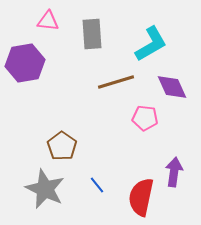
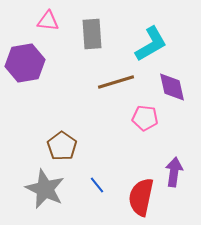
purple diamond: rotated 12 degrees clockwise
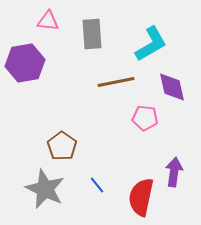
brown line: rotated 6 degrees clockwise
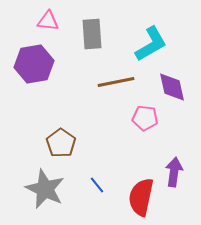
purple hexagon: moved 9 px right, 1 px down
brown pentagon: moved 1 px left, 3 px up
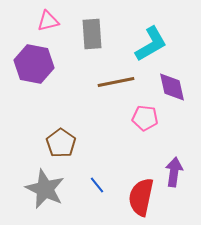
pink triangle: rotated 20 degrees counterclockwise
purple hexagon: rotated 21 degrees clockwise
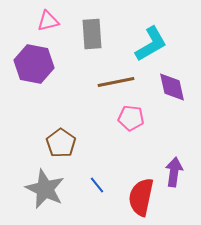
pink pentagon: moved 14 px left
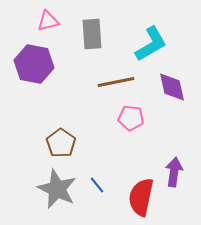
gray star: moved 12 px right
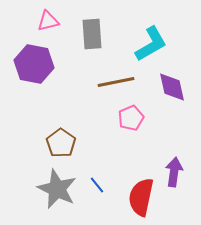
pink pentagon: rotated 30 degrees counterclockwise
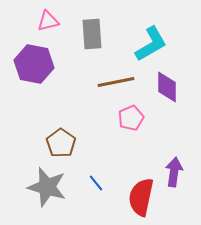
purple diamond: moved 5 px left; rotated 12 degrees clockwise
blue line: moved 1 px left, 2 px up
gray star: moved 10 px left, 2 px up; rotated 9 degrees counterclockwise
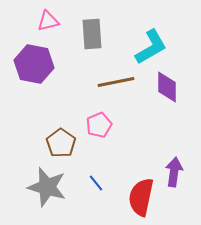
cyan L-shape: moved 3 px down
pink pentagon: moved 32 px left, 7 px down
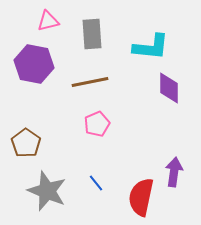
cyan L-shape: rotated 36 degrees clockwise
brown line: moved 26 px left
purple diamond: moved 2 px right, 1 px down
pink pentagon: moved 2 px left, 1 px up
brown pentagon: moved 35 px left
gray star: moved 4 px down; rotated 6 degrees clockwise
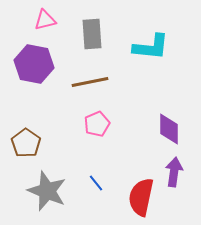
pink triangle: moved 3 px left, 1 px up
purple diamond: moved 41 px down
